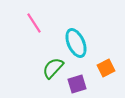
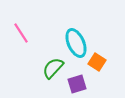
pink line: moved 13 px left, 10 px down
orange square: moved 9 px left, 6 px up; rotated 30 degrees counterclockwise
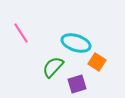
cyan ellipse: rotated 48 degrees counterclockwise
green semicircle: moved 1 px up
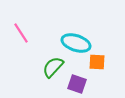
orange square: rotated 30 degrees counterclockwise
purple square: rotated 36 degrees clockwise
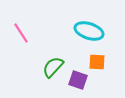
cyan ellipse: moved 13 px right, 12 px up
purple square: moved 1 px right, 4 px up
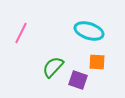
pink line: rotated 60 degrees clockwise
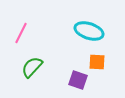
green semicircle: moved 21 px left
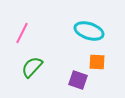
pink line: moved 1 px right
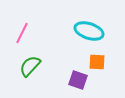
green semicircle: moved 2 px left, 1 px up
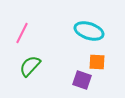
purple square: moved 4 px right
